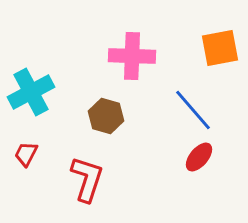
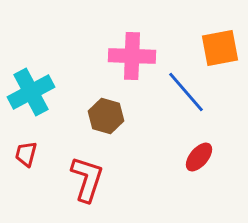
blue line: moved 7 px left, 18 px up
red trapezoid: rotated 12 degrees counterclockwise
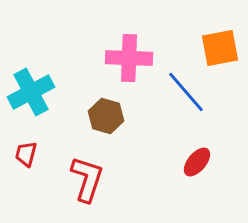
pink cross: moved 3 px left, 2 px down
red ellipse: moved 2 px left, 5 px down
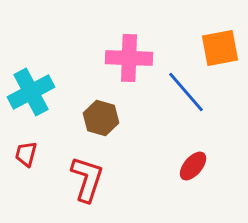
brown hexagon: moved 5 px left, 2 px down
red ellipse: moved 4 px left, 4 px down
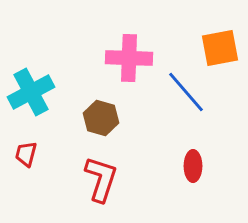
red ellipse: rotated 40 degrees counterclockwise
red L-shape: moved 14 px right
